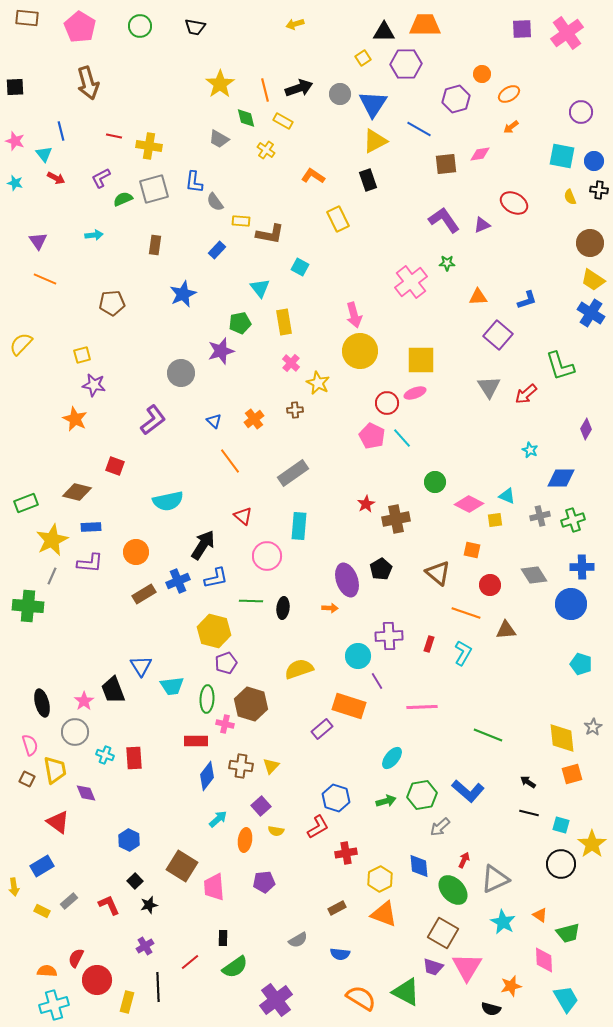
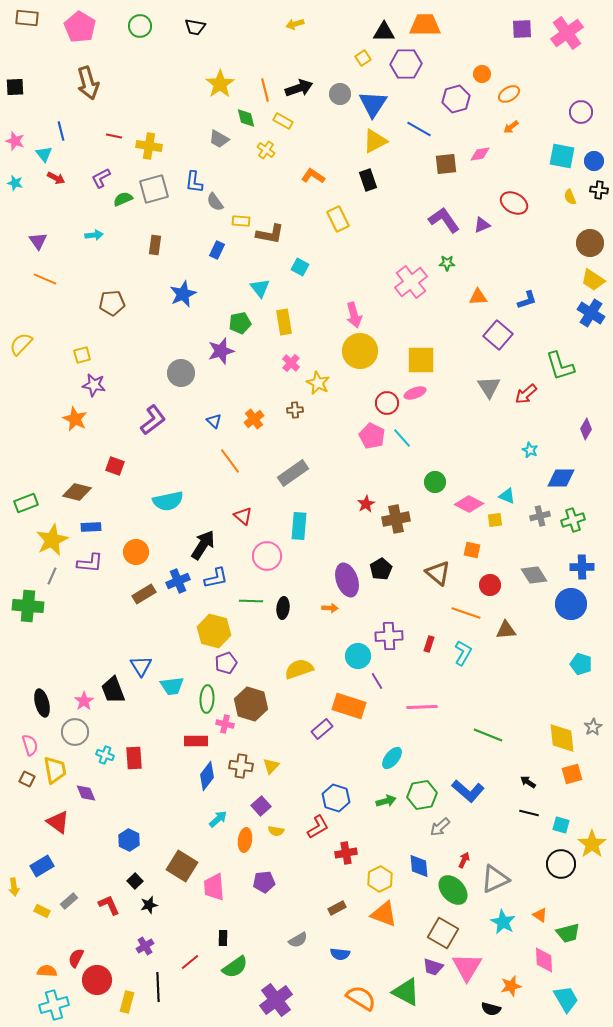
blue rectangle at (217, 250): rotated 18 degrees counterclockwise
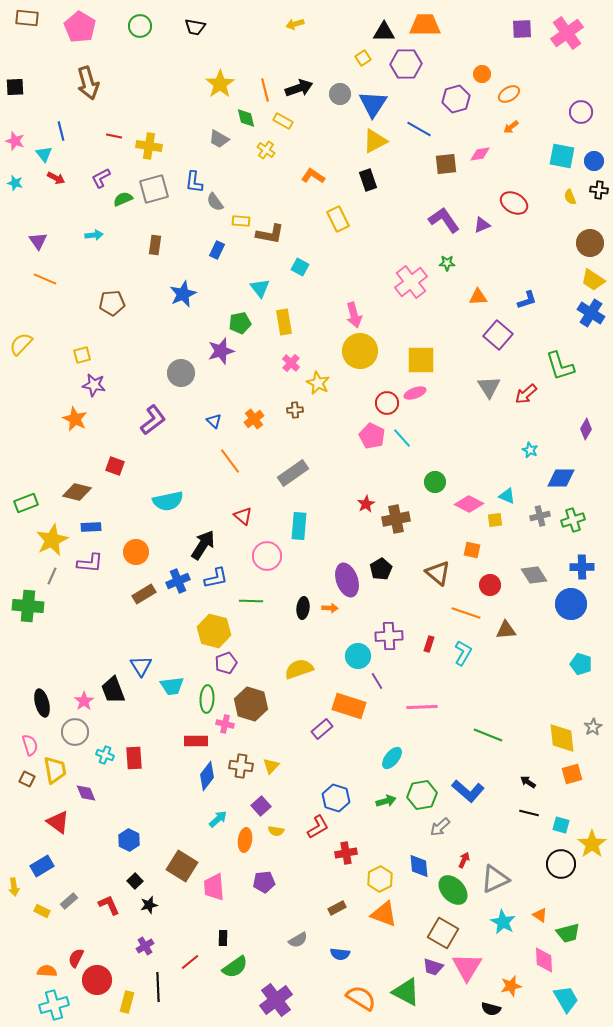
black ellipse at (283, 608): moved 20 px right
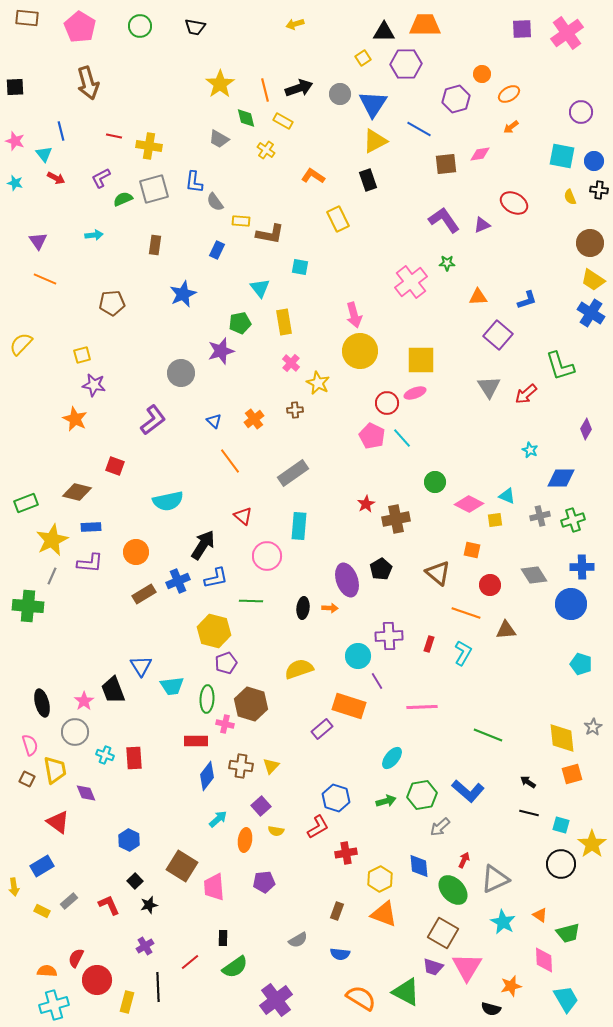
cyan square at (300, 267): rotated 18 degrees counterclockwise
brown rectangle at (337, 908): moved 3 px down; rotated 42 degrees counterclockwise
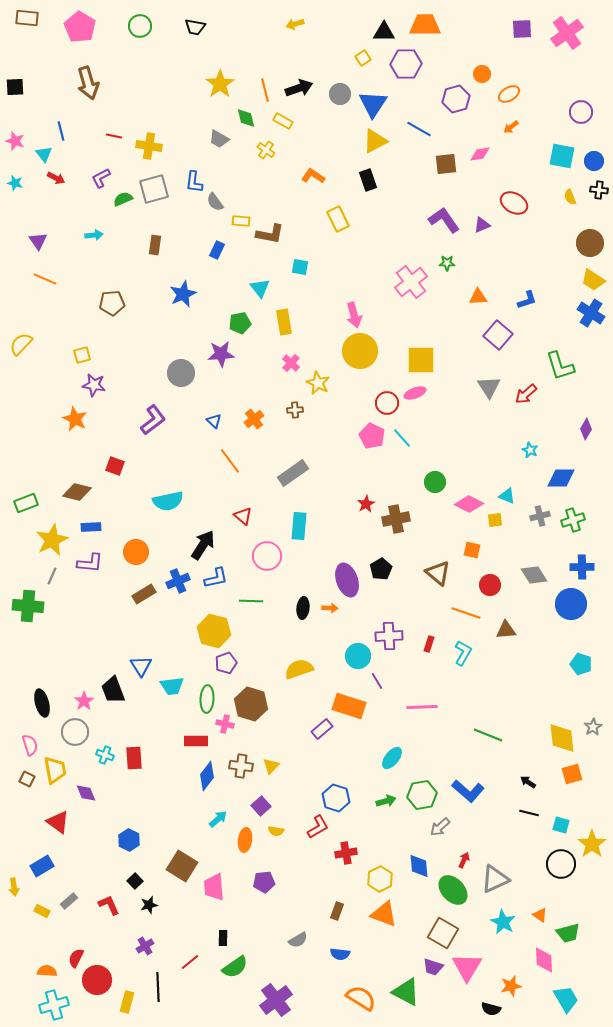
purple star at (221, 351): moved 3 px down; rotated 12 degrees clockwise
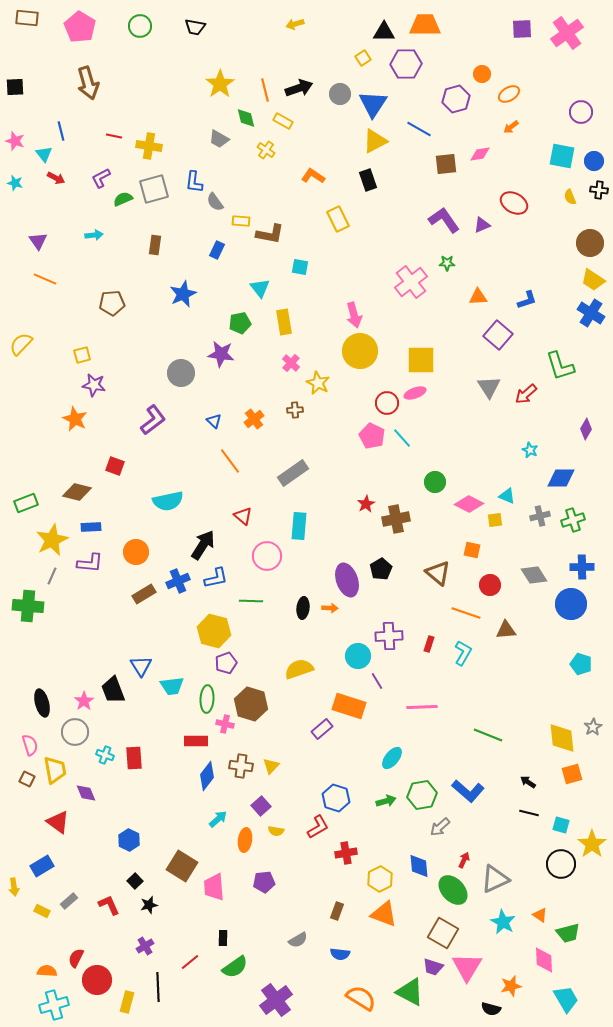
purple star at (221, 354): rotated 12 degrees clockwise
green triangle at (406, 992): moved 4 px right
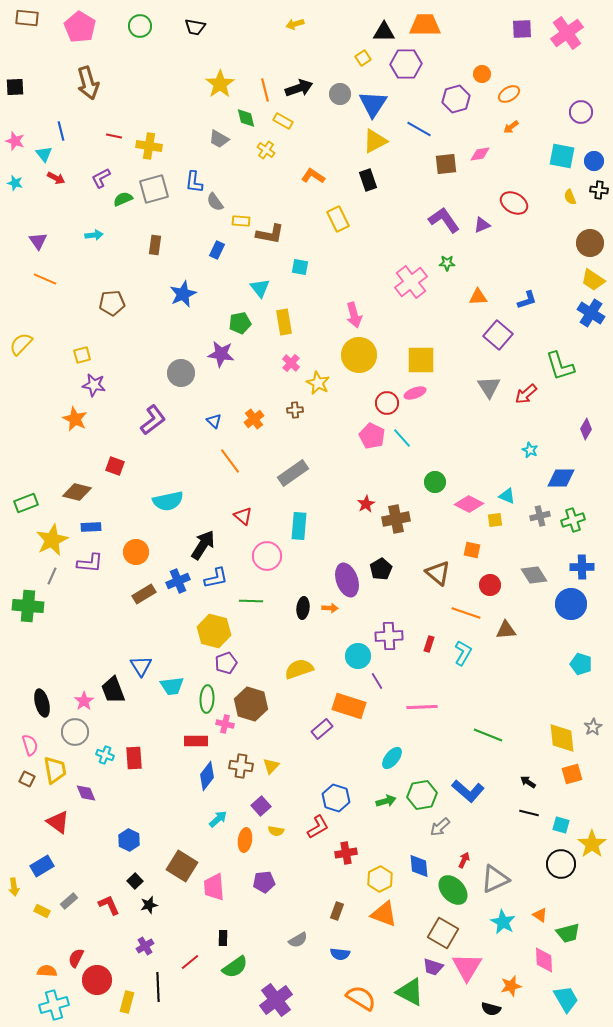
yellow circle at (360, 351): moved 1 px left, 4 px down
